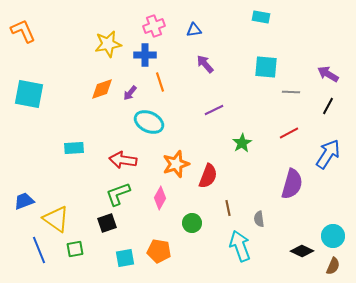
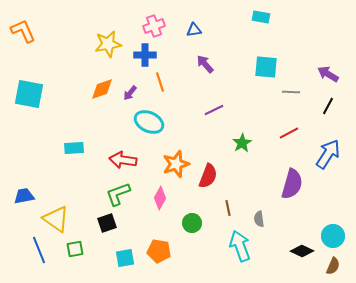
blue trapezoid at (24, 201): moved 5 px up; rotated 10 degrees clockwise
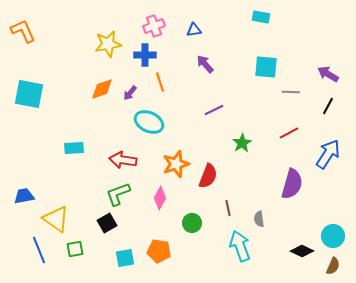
black square at (107, 223): rotated 12 degrees counterclockwise
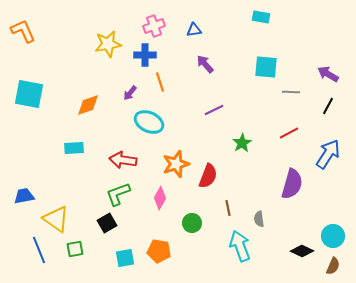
orange diamond at (102, 89): moved 14 px left, 16 px down
